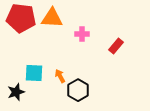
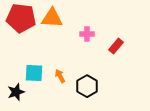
pink cross: moved 5 px right
black hexagon: moved 9 px right, 4 px up
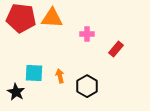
red rectangle: moved 3 px down
orange arrow: rotated 16 degrees clockwise
black star: rotated 24 degrees counterclockwise
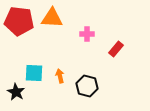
red pentagon: moved 2 px left, 3 px down
black hexagon: rotated 15 degrees counterclockwise
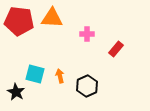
cyan square: moved 1 px right, 1 px down; rotated 12 degrees clockwise
black hexagon: rotated 20 degrees clockwise
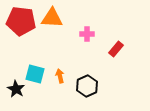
red pentagon: moved 2 px right
black star: moved 3 px up
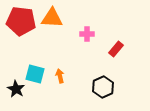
black hexagon: moved 16 px right, 1 px down
